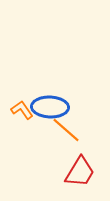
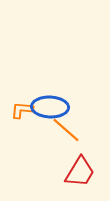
orange L-shape: rotated 50 degrees counterclockwise
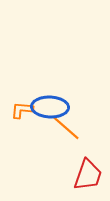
orange line: moved 2 px up
red trapezoid: moved 8 px right, 3 px down; rotated 12 degrees counterclockwise
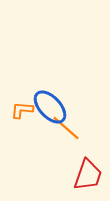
blue ellipse: rotated 45 degrees clockwise
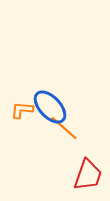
orange line: moved 2 px left
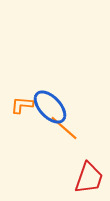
orange L-shape: moved 5 px up
red trapezoid: moved 1 px right, 3 px down
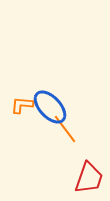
orange line: moved 1 px right, 1 px down; rotated 12 degrees clockwise
